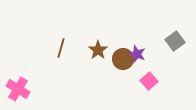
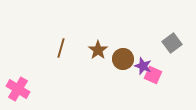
gray square: moved 3 px left, 2 px down
purple star: moved 6 px right, 12 px down
pink square: moved 4 px right, 6 px up; rotated 24 degrees counterclockwise
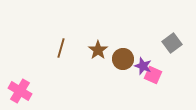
pink cross: moved 2 px right, 2 px down
